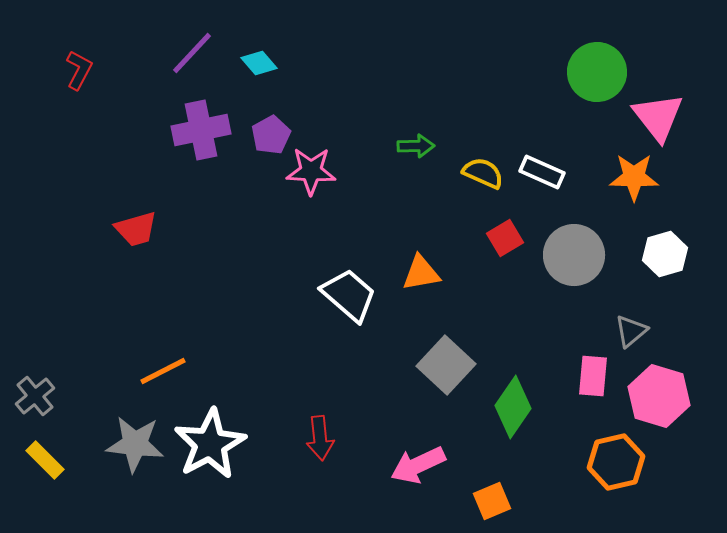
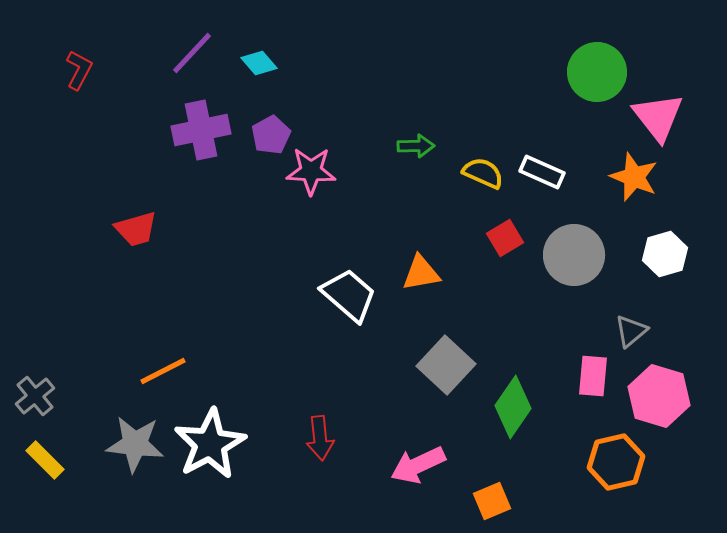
orange star: rotated 21 degrees clockwise
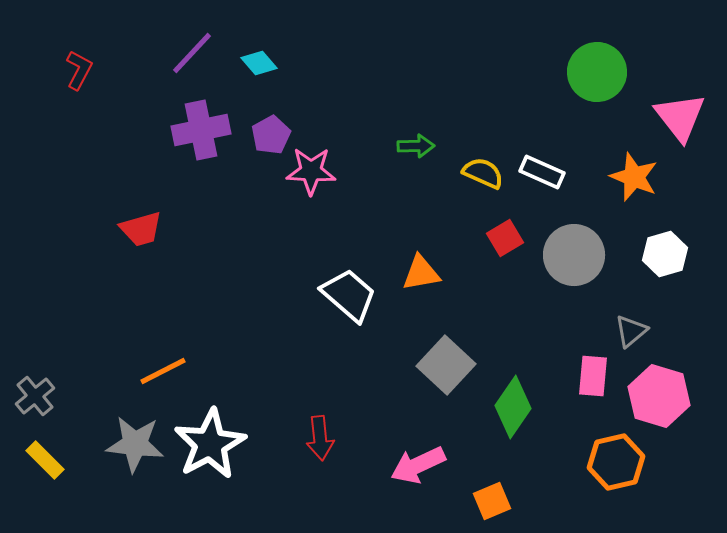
pink triangle: moved 22 px right
red trapezoid: moved 5 px right
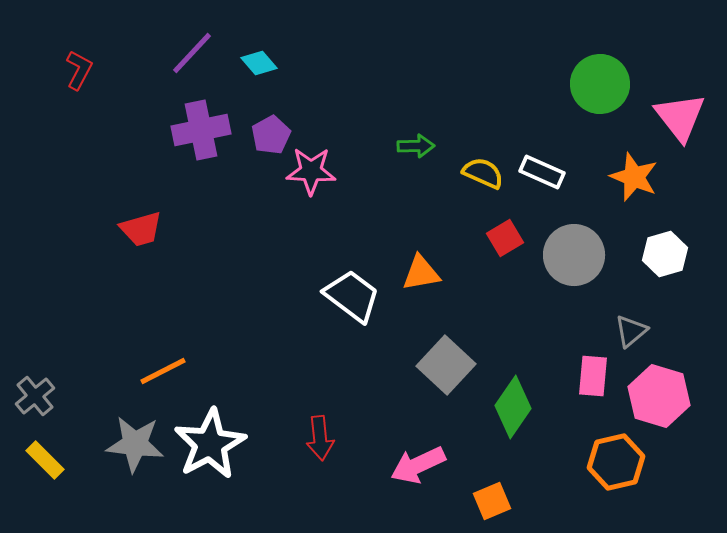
green circle: moved 3 px right, 12 px down
white trapezoid: moved 3 px right, 1 px down; rotated 4 degrees counterclockwise
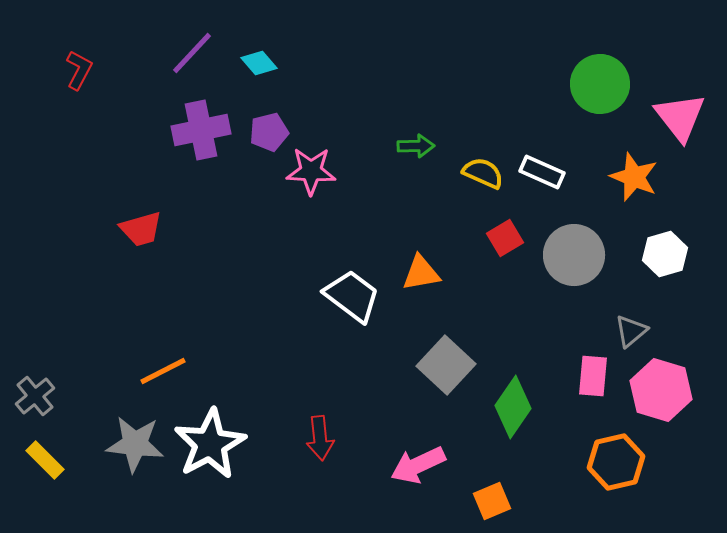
purple pentagon: moved 2 px left, 3 px up; rotated 15 degrees clockwise
pink hexagon: moved 2 px right, 6 px up
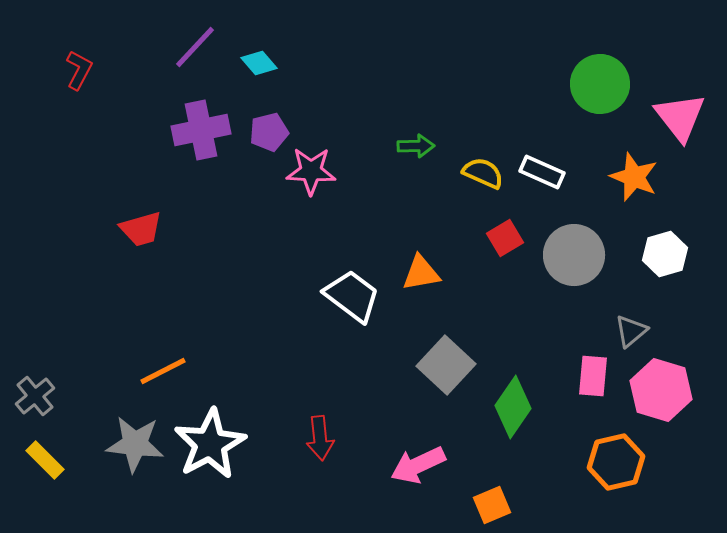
purple line: moved 3 px right, 6 px up
orange square: moved 4 px down
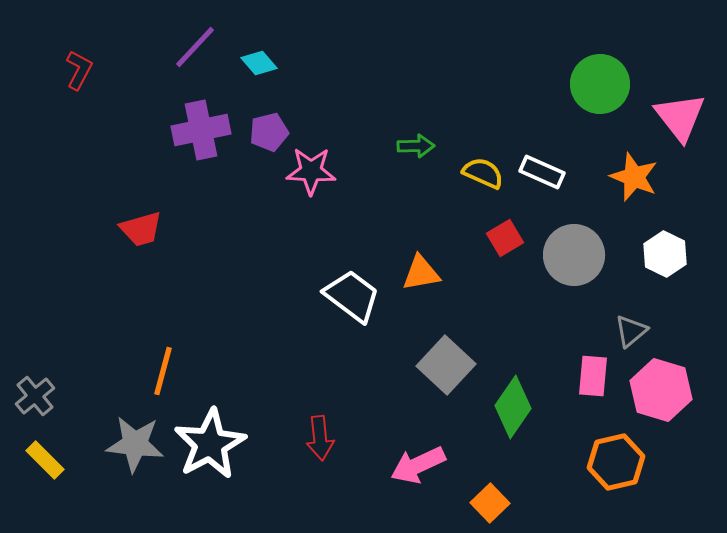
white hexagon: rotated 18 degrees counterclockwise
orange line: rotated 48 degrees counterclockwise
orange square: moved 2 px left, 2 px up; rotated 21 degrees counterclockwise
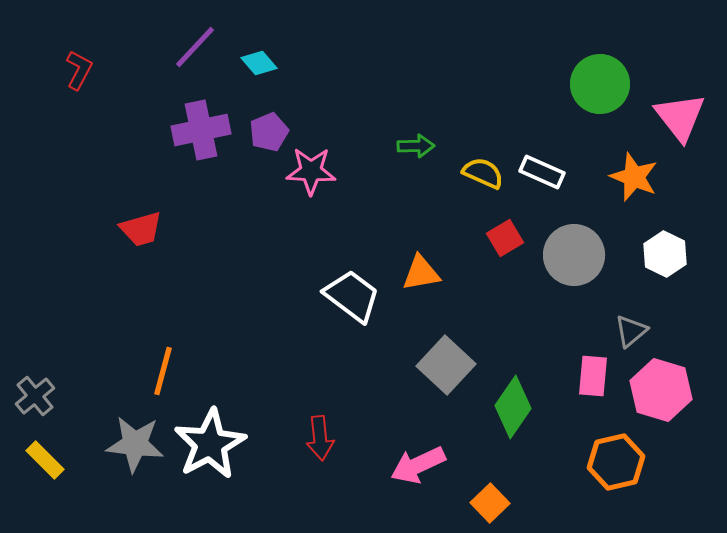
purple pentagon: rotated 9 degrees counterclockwise
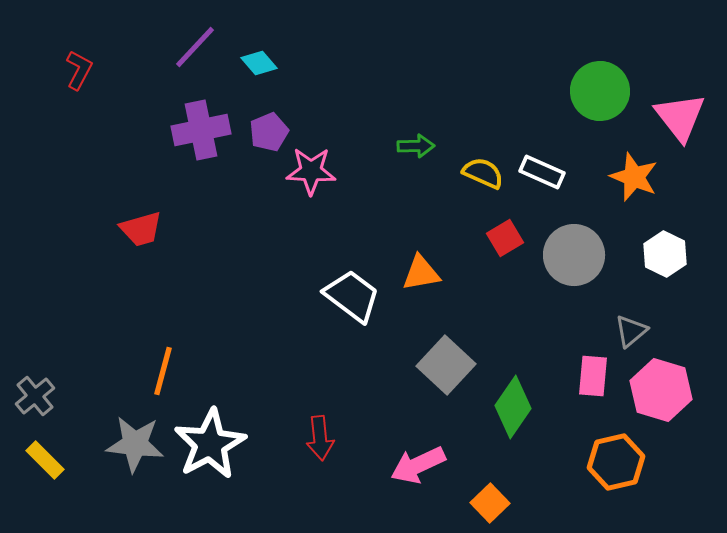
green circle: moved 7 px down
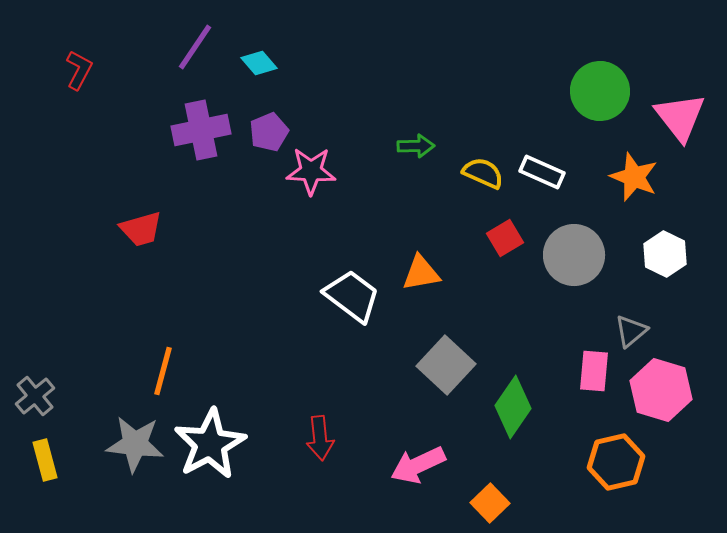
purple line: rotated 9 degrees counterclockwise
pink rectangle: moved 1 px right, 5 px up
yellow rectangle: rotated 30 degrees clockwise
